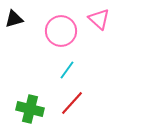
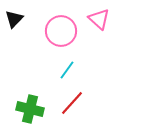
black triangle: rotated 30 degrees counterclockwise
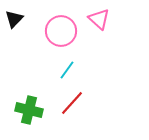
green cross: moved 1 px left, 1 px down
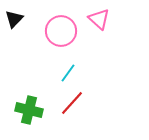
cyan line: moved 1 px right, 3 px down
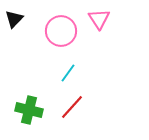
pink triangle: rotated 15 degrees clockwise
red line: moved 4 px down
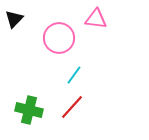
pink triangle: moved 3 px left; rotated 50 degrees counterclockwise
pink circle: moved 2 px left, 7 px down
cyan line: moved 6 px right, 2 px down
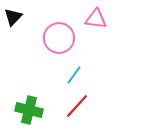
black triangle: moved 1 px left, 2 px up
red line: moved 5 px right, 1 px up
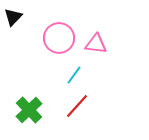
pink triangle: moved 25 px down
green cross: rotated 32 degrees clockwise
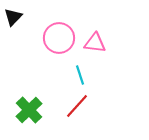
pink triangle: moved 1 px left, 1 px up
cyan line: moved 6 px right; rotated 54 degrees counterclockwise
